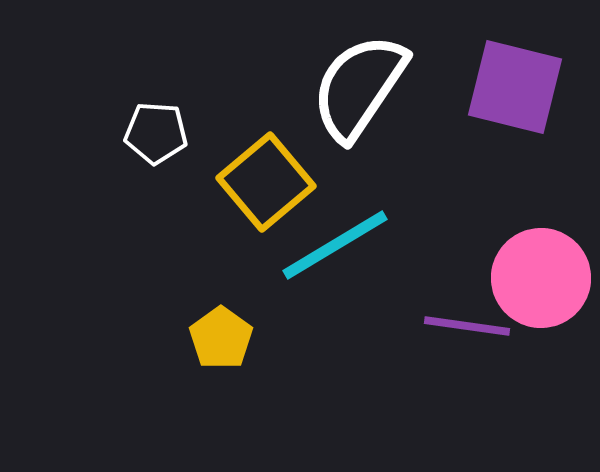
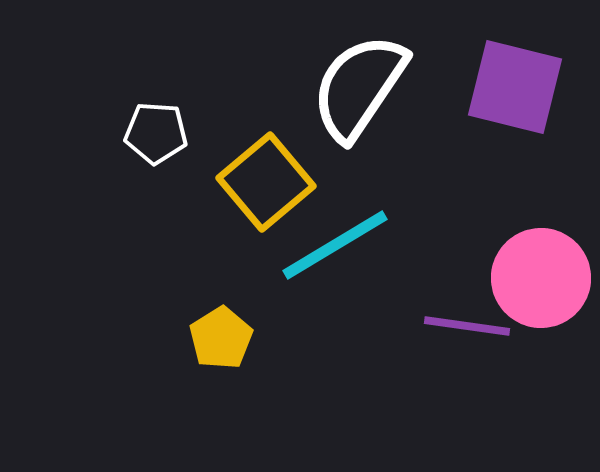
yellow pentagon: rotated 4 degrees clockwise
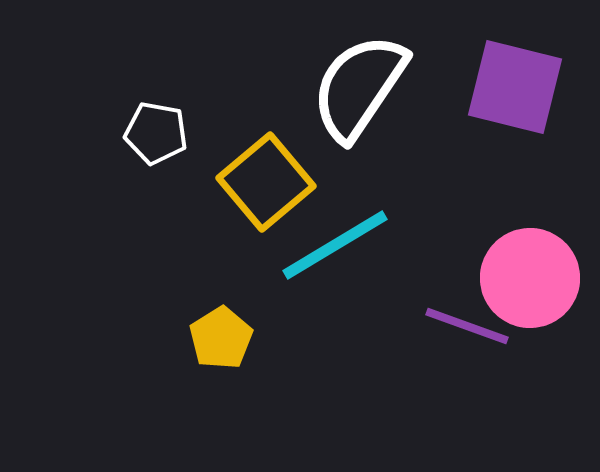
white pentagon: rotated 6 degrees clockwise
pink circle: moved 11 px left
purple line: rotated 12 degrees clockwise
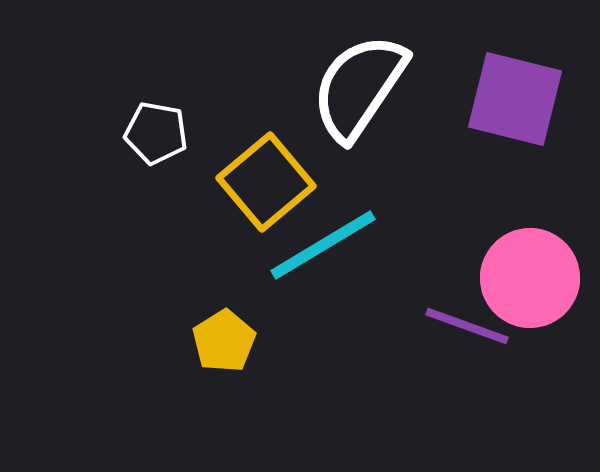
purple square: moved 12 px down
cyan line: moved 12 px left
yellow pentagon: moved 3 px right, 3 px down
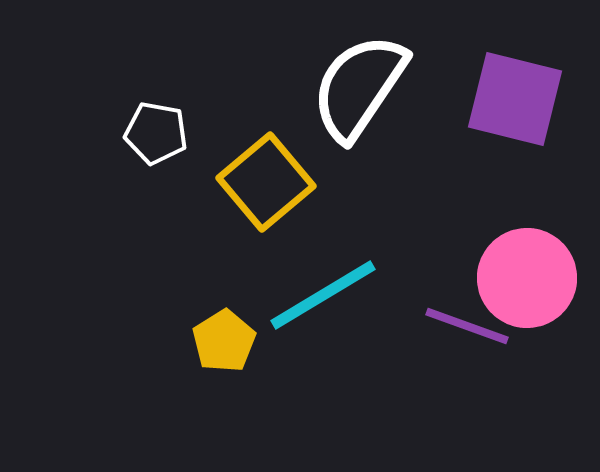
cyan line: moved 50 px down
pink circle: moved 3 px left
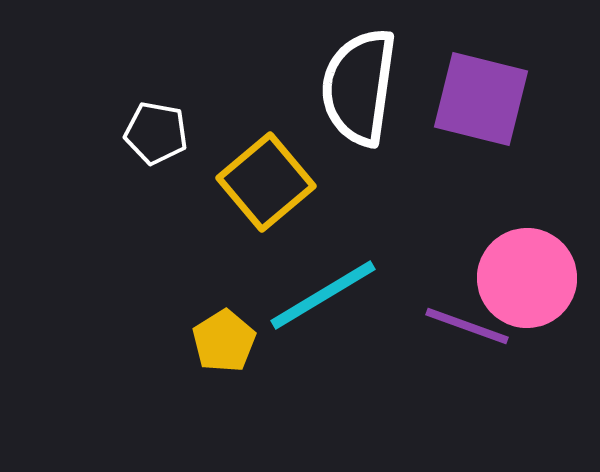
white semicircle: rotated 26 degrees counterclockwise
purple square: moved 34 px left
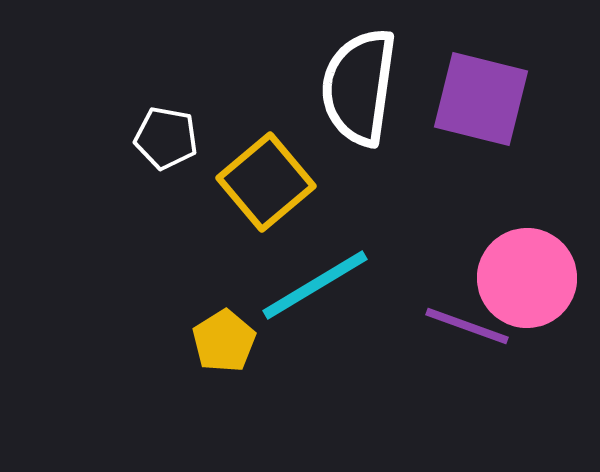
white pentagon: moved 10 px right, 5 px down
cyan line: moved 8 px left, 10 px up
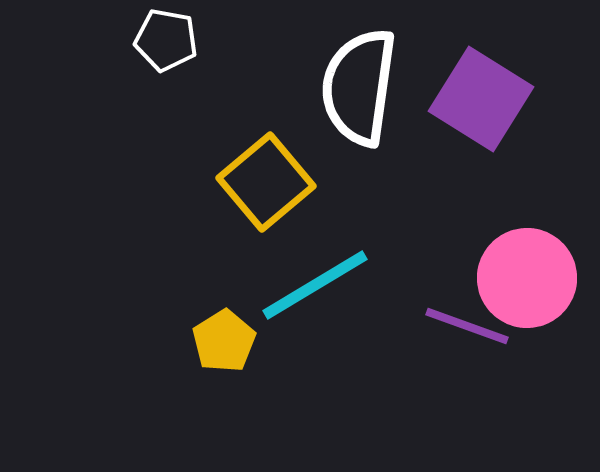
purple square: rotated 18 degrees clockwise
white pentagon: moved 98 px up
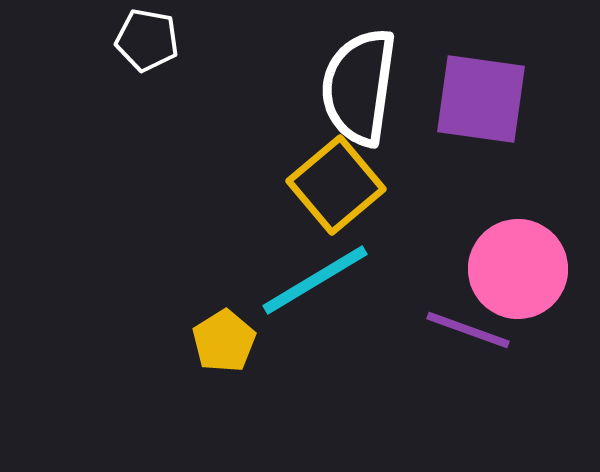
white pentagon: moved 19 px left
purple square: rotated 24 degrees counterclockwise
yellow square: moved 70 px right, 3 px down
pink circle: moved 9 px left, 9 px up
cyan line: moved 5 px up
purple line: moved 1 px right, 4 px down
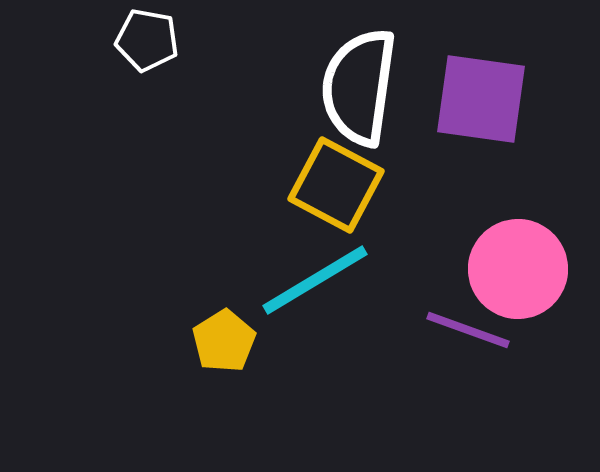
yellow square: rotated 22 degrees counterclockwise
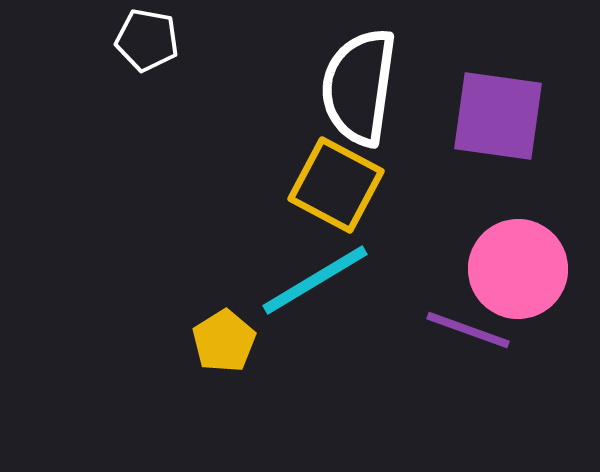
purple square: moved 17 px right, 17 px down
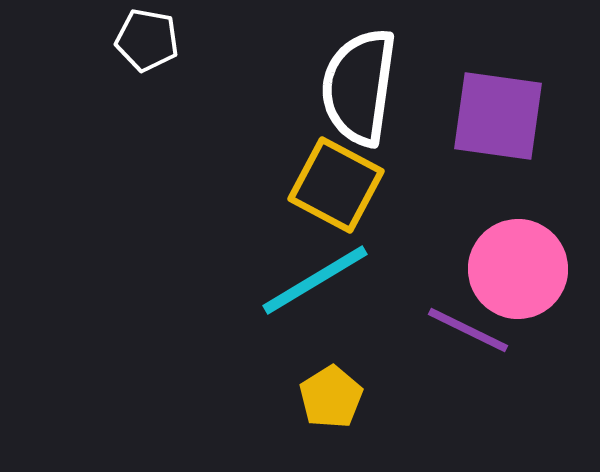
purple line: rotated 6 degrees clockwise
yellow pentagon: moved 107 px right, 56 px down
